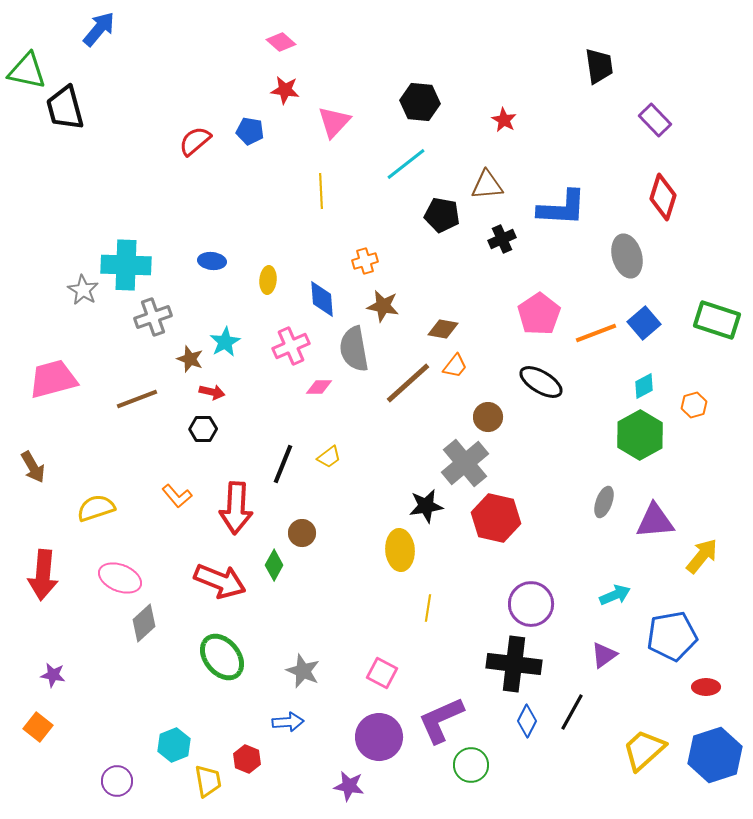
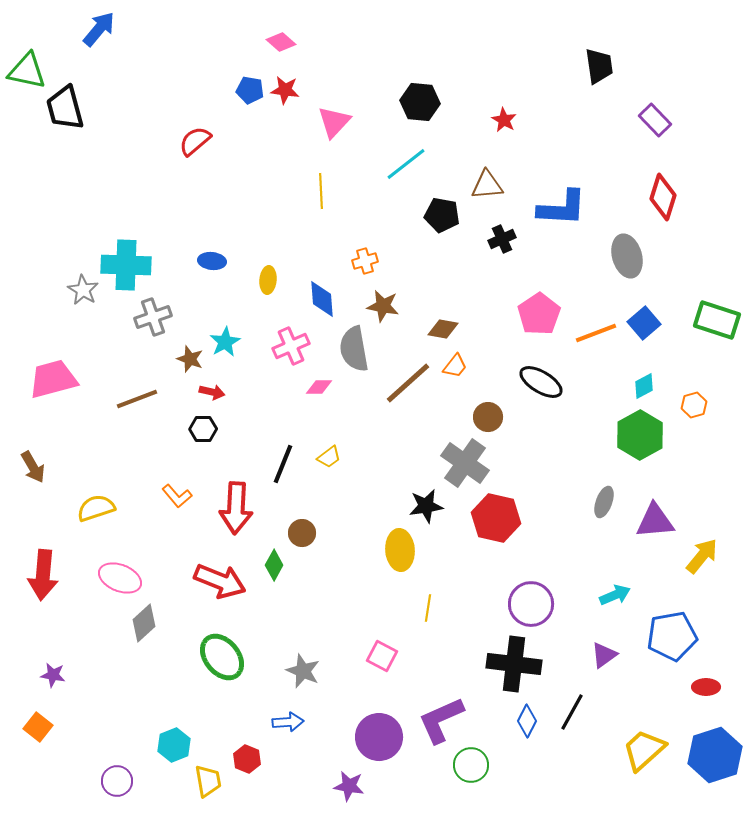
blue pentagon at (250, 131): moved 41 px up
gray cross at (465, 463): rotated 15 degrees counterclockwise
pink square at (382, 673): moved 17 px up
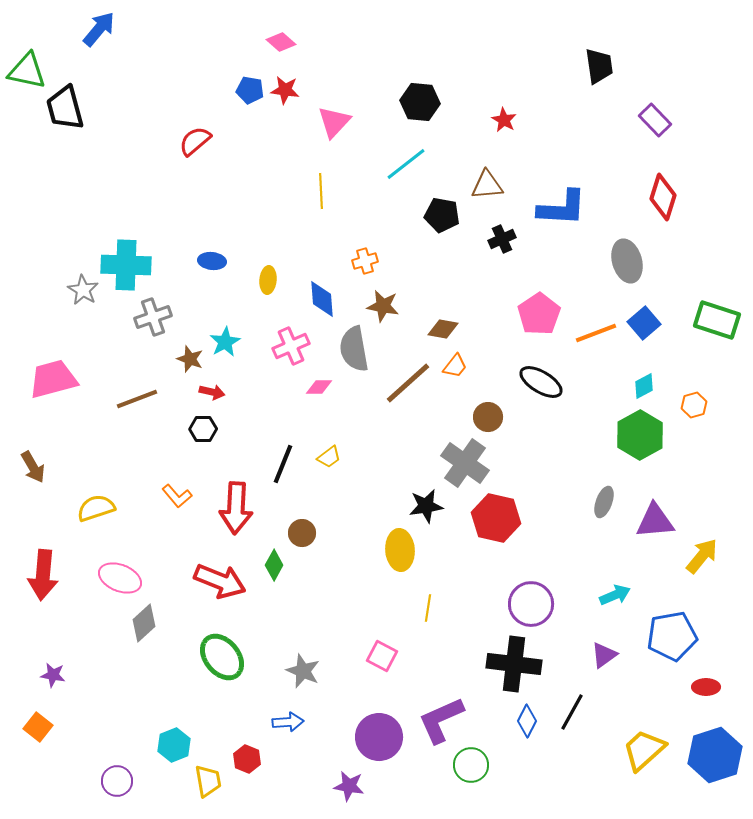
gray ellipse at (627, 256): moved 5 px down
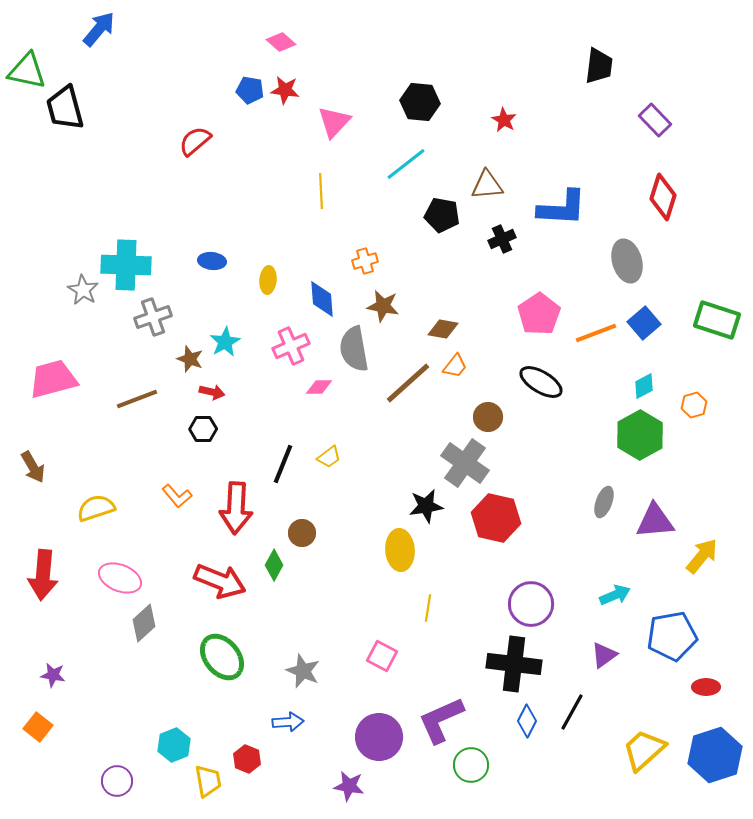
black trapezoid at (599, 66): rotated 15 degrees clockwise
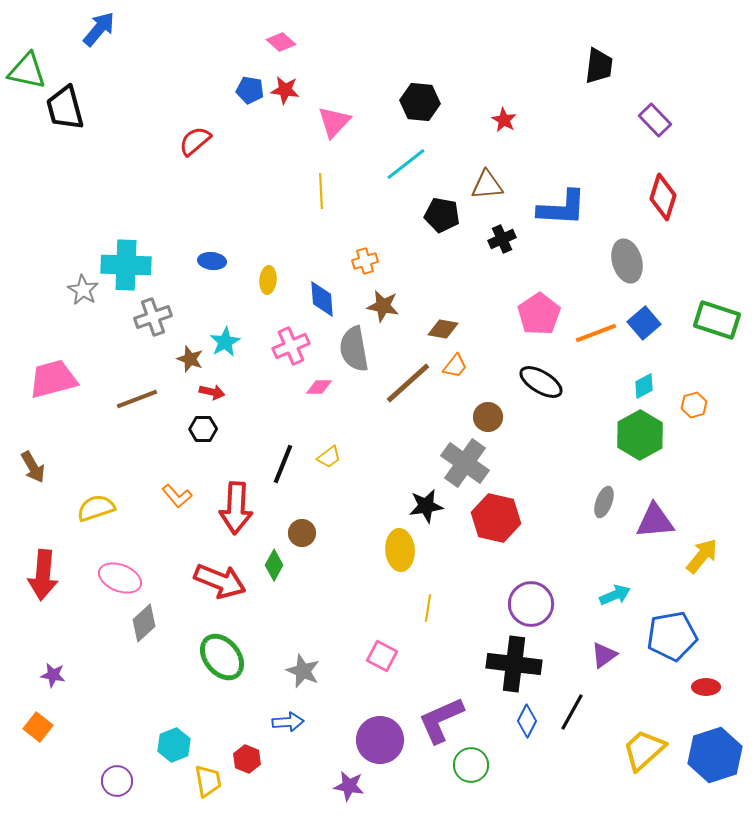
purple circle at (379, 737): moved 1 px right, 3 px down
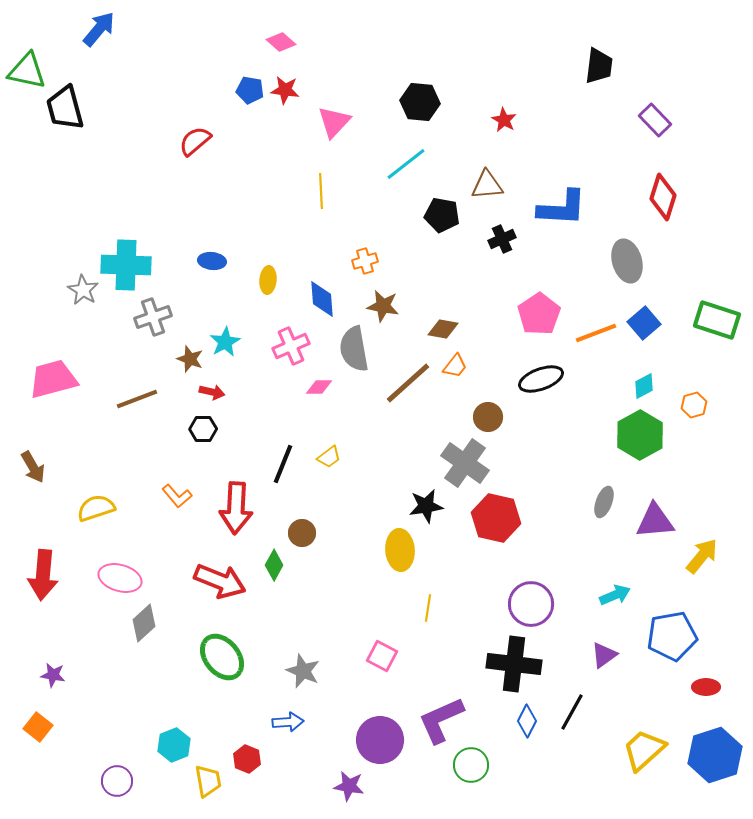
black ellipse at (541, 382): moved 3 px up; rotated 51 degrees counterclockwise
pink ellipse at (120, 578): rotated 6 degrees counterclockwise
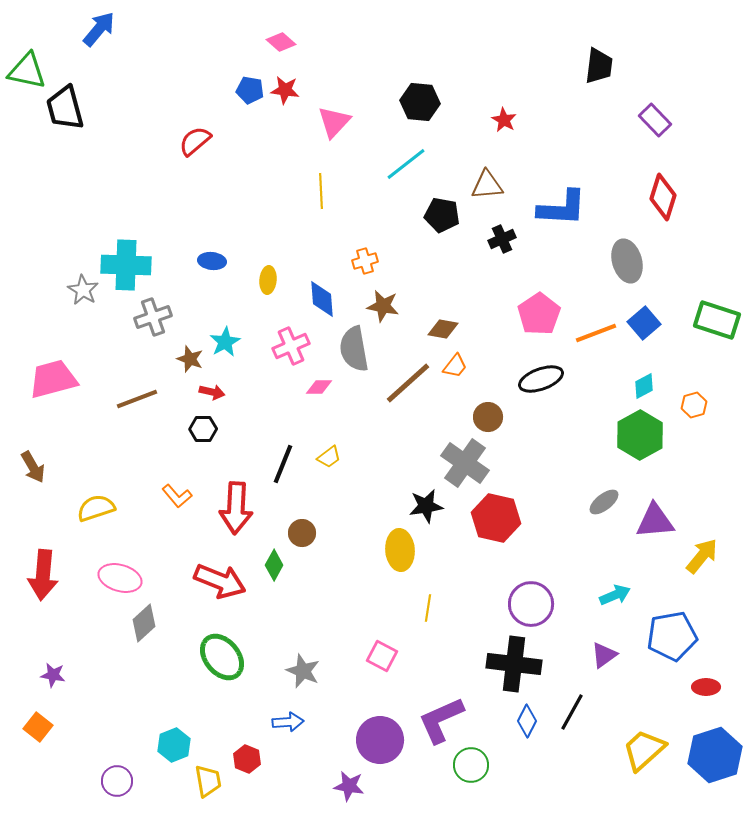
gray ellipse at (604, 502): rotated 32 degrees clockwise
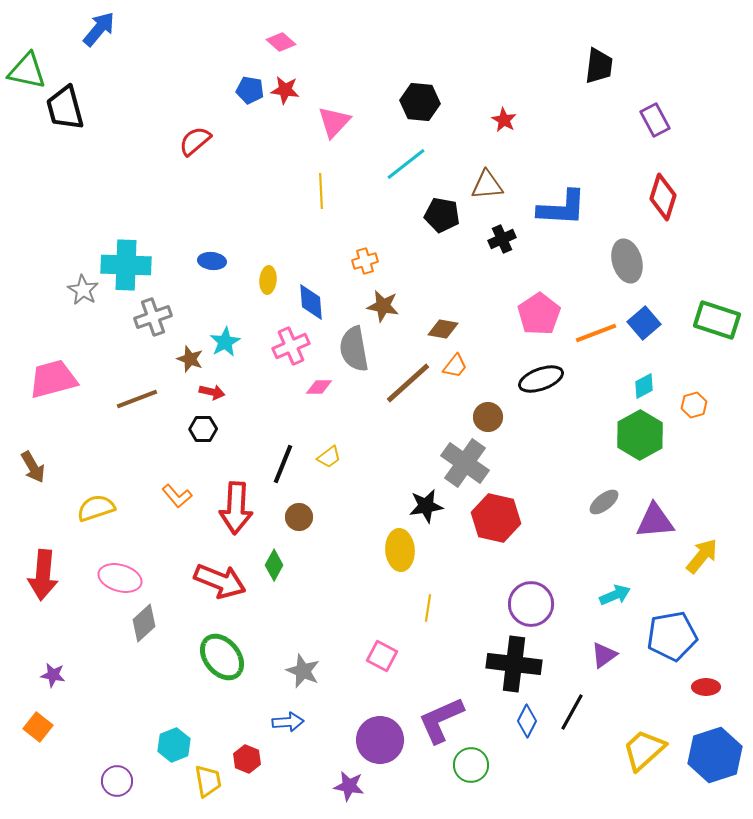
purple rectangle at (655, 120): rotated 16 degrees clockwise
blue diamond at (322, 299): moved 11 px left, 3 px down
brown circle at (302, 533): moved 3 px left, 16 px up
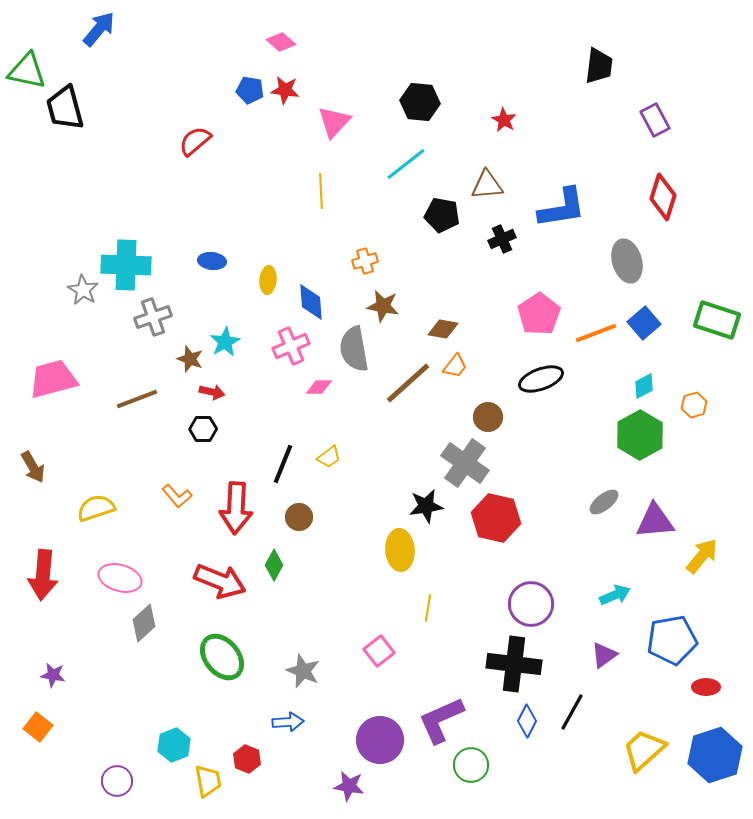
blue L-shape at (562, 208): rotated 12 degrees counterclockwise
blue pentagon at (672, 636): moved 4 px down
pink square at (382, 656): moved 3 px left, 5 px up; rotated 24 degrees clockwise
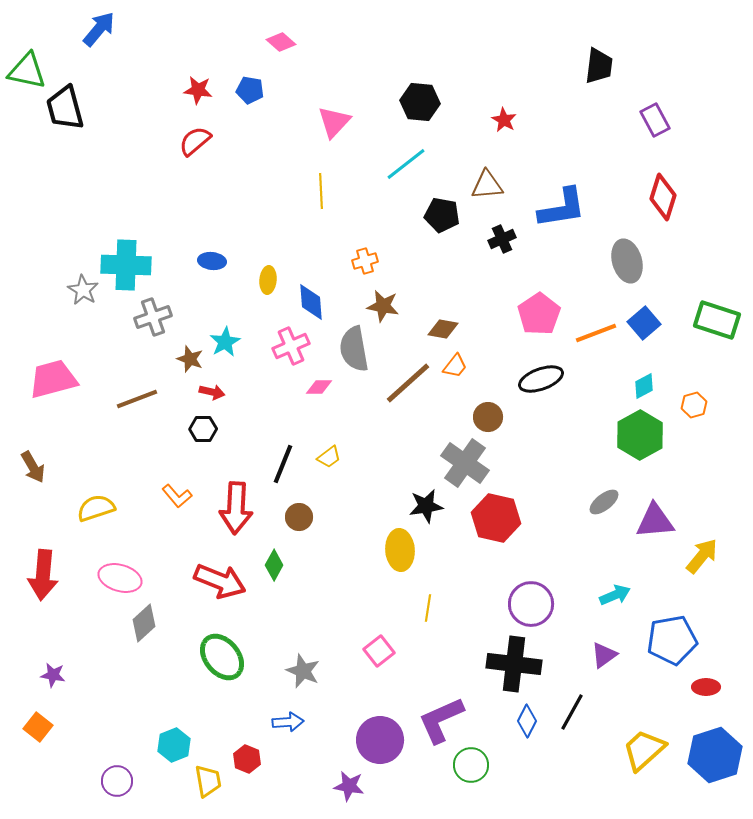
red star at (285, 90): moved 87 px left
